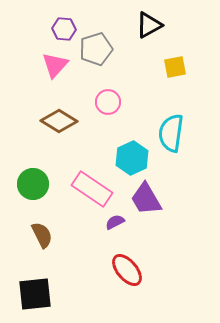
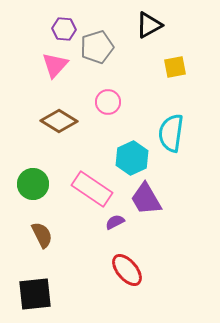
gray pentagon: moved 1 px right, 2 px up
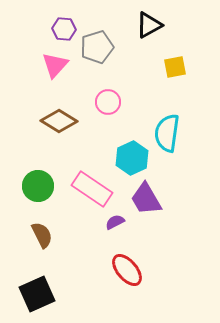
cyan semicircle: moved 4 px left
green circle: moved 5 px right, 2 px down
black square: moved 2 px right; rotated 18 degrees counterclockwise
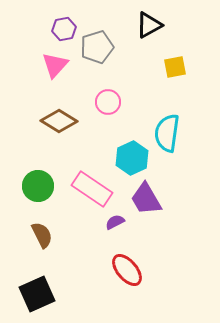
purple hexagon: rotated 15 degrees counterclockwise
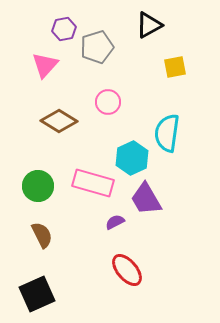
pink triangle: moved 10 px left
pink rectangle: moved 1 px right, 6 px up; rotated 18 degrees counterclockwise
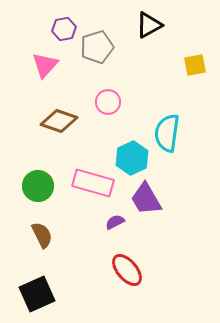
yellow square: moved 20 px right, 2 px up
brown diamond: rotated 12 degrees counterclockwise
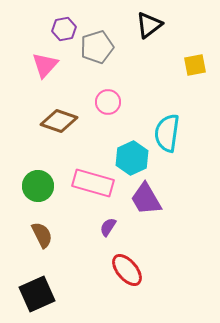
black triangle: rotated 8 degrees counterclockwise
purple semicircle: moved 7 px left, 5 px down; rotated 30 degrees counterclockwise
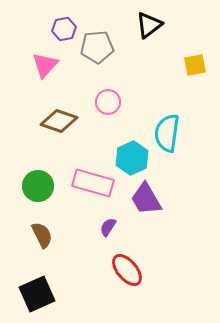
gray pentagon: rotated 12 degrees clockwise
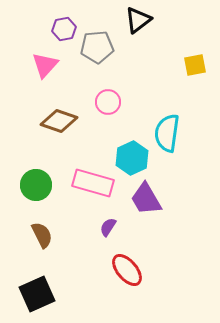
black triangle: moved 11 px left, 5 px up
green circle: moved 2 px left, 1 px up
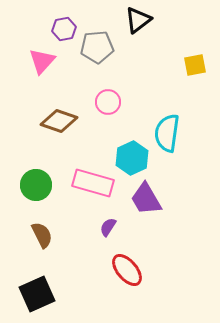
pink triangle: moved 3 px left, 4 px up
